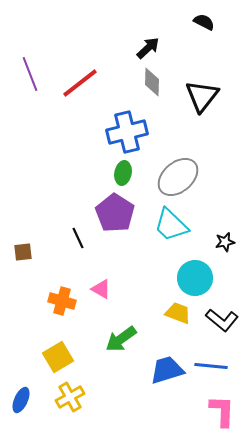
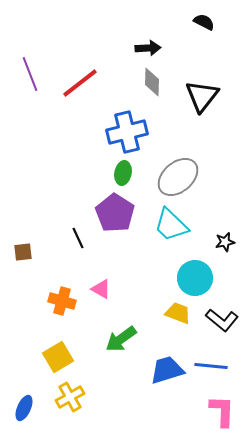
black arrow: rotated 40 degrees clockwise
blue ellipse: moved 3 px right, 8 px down
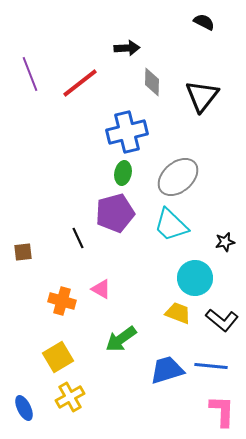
black arrow: moved 21 px left
purple pentagon: rotated 24 degrees clockwise
blue ellipse: rotated 50 degrees counterclockwise
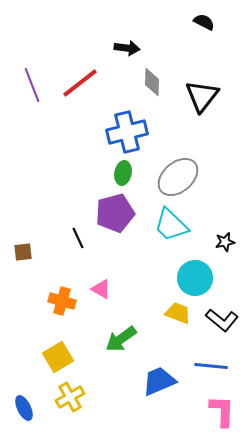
black arrow: rotated 10 degrees clockwise
purple line: moved 2 px right, 11 px down
blue trapezoid: moved 8 px left, 11 px down; rotated 6 degrees counterclockwise
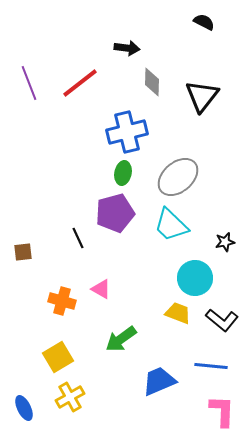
purple line: moved 3 px left, 2 px up
